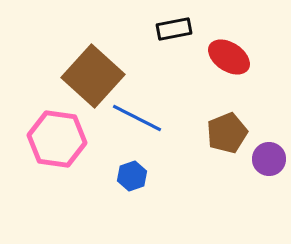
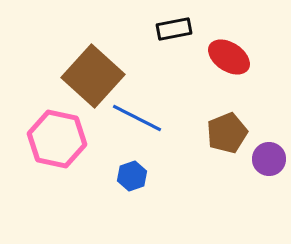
pink hexagon: rotated 4 degrees clockwise
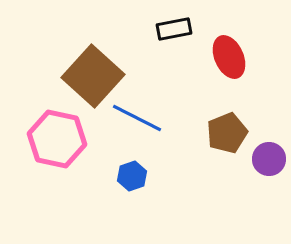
red ellipse: rotated 33 degrees clockwise
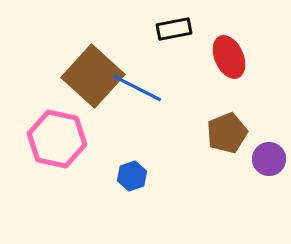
blue line: moved 30 px up
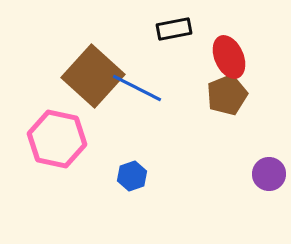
brown pentagon: moved 38 px up
purple circle: moved 15 px down
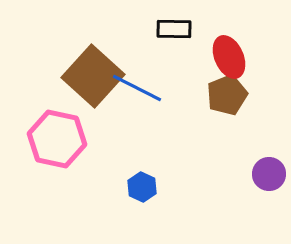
black rectangle: rotated 12 degrees clockwise
blue hexagon: moved 10 px right, 11 px down; rotated 16 degrees counterclockwise
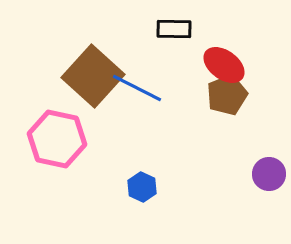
red ellipse: moved 5 px left, 8 px down; rotated 30 degrees counterclockwise
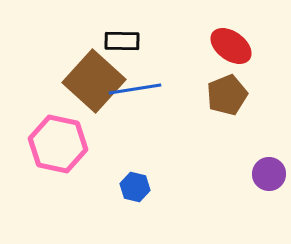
black rectangle: moved 52 px left, 12 px down
red ellipse: moved 7 px right, 19 px up
brown square: moved 1 px right, 5 px down
blue line: moved 2 px left, 1 px down; rotated 36 degrees counterclockwise
pink hexagon: moved 1 px right, 5 px down
blue hexagon: moved 7 px left; rotated 12 degrees counterclockwise
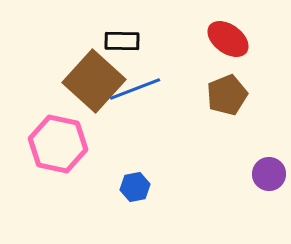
red ellipse: moved 3 px left, 7 px up
blue line: rotated 12 degrees counterclockwise
blue hexagon: rotated 24 degrees counterclockwise
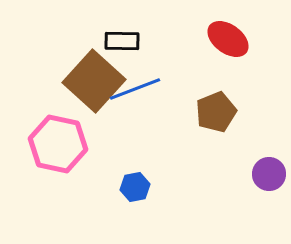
brown pentagon: moved 11 px left, 17 px down
